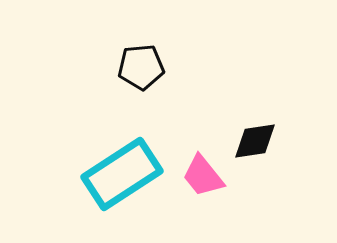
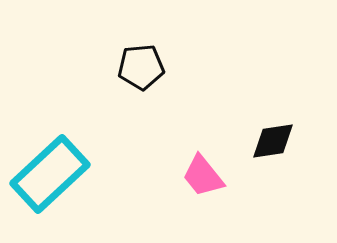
black diamond: moved 18 px right
cyan rectangle: moved 72 px left; rotated 10 degrees counterclockwise
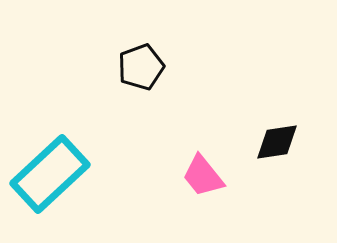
black pentagon: rotated 15 degrees counterclockwise
black diamond: moved 4 px right, 1 px down
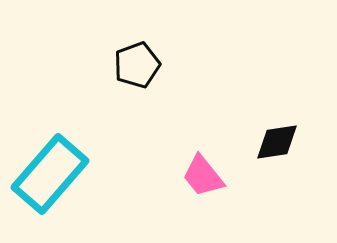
black pentagon: moved 4 px left, 2 px up
cyan rectangle: rotated 6 degrees counterclockwise
